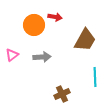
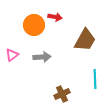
cyan line: moved 2 px down
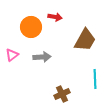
orange circle: moved 3 px left, 2 px down
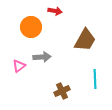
red arrow: moved 6 px up
pink triangle: moved 7 px right, 11 px down
brown cross: moved 3 px up
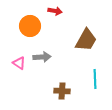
orange circle: moved 1 px left, 1 px up
brown trapezoid: moved 1 px right
pink triangle: moved 3 px up; rotated 48 degrees counterclockwise
brown cross: rotated 28 degrees clockwise
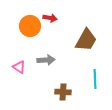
red arrow: moved 5 px left, 7 px down
gray arrow: moved 4 px right, 3 px down
pink triangle: moved 4 px down
brown cross: moved 1 px right, 1 px down
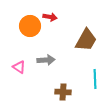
red arrow: moved 1 px up
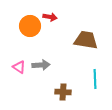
brown trapezoid: rotated 110 degrees counterclockwise
gray arrow: moved 5 px left, 5 px down
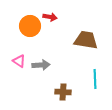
pink triangle: moved 6 px up
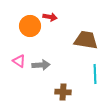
cyan line: moved 5 px up
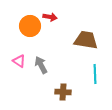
gray arrow: rotated 114 degrees counterclockwise
